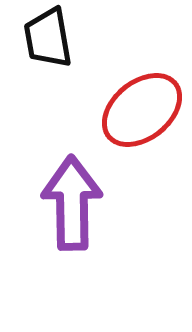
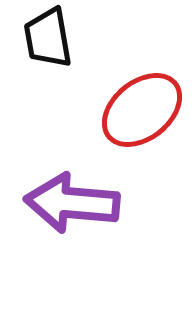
purple arrow: rotated 84 degrees counterclockwise
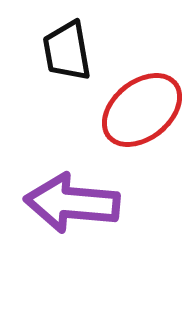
black trapezoid: moved 19 px right, 13 px down
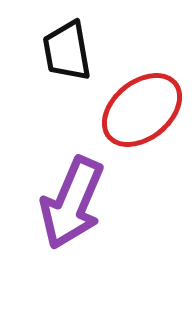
purple arrow: rotated 72 degrees counterclockwise
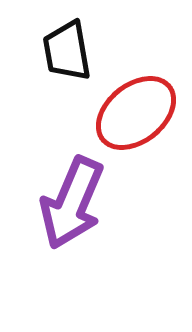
red ellipse: moved 6 px left, 3 px down
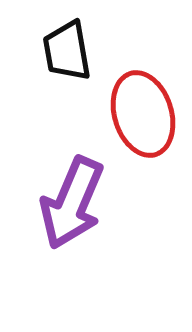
red ellipse: moved 7 px right, 1 px down; rotated 68 degrees counterclockwise
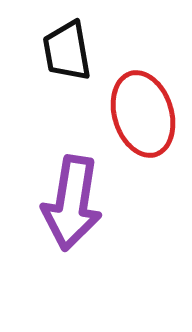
purple arrow: rotated 14 degrees counterclockwise
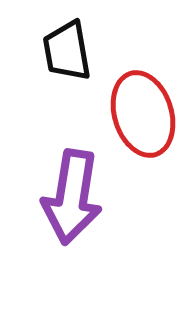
purple arrow: moved 6 px up
